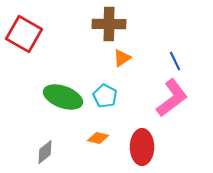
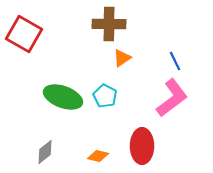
orange diamond: moved 18 px down
red ellipse: moved 1 px up
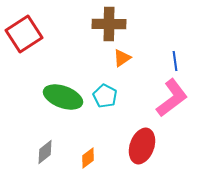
red square: rotated 27 degrees clockwise
blue line: rotated 18 degrees clockwise
red ellipse: rotated 20 degrees clockwise
orange diamond: moved 10 px left, 2 px down; rotated 50 degrees counterclockwise
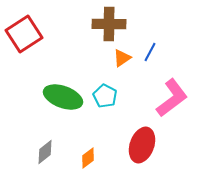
blue line: moved 25 px left, 9 px up; rotated 36 degrees clockwise
red ellipse: moved 1 px up
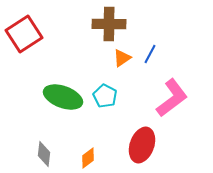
blue line: moved 2 px down
gray diamond: moved 1 px left, 2 px down; rotated 45 degrees counterclockwise
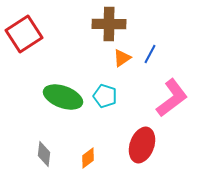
cyan pentagon: rotated 10 degrees counterclockwise
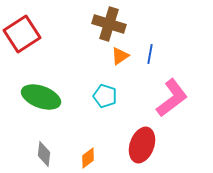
brown cross: rotated 16 degrees clockwise
red square: moved 2 px left
blue line: rotated 18 degrees counterclockwise
orange triangle: moved 2 px left, 2 px up
green ellipse: moved 22 px left
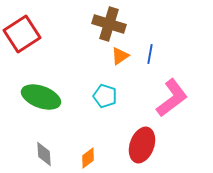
gray diamond: rotated 10 degrees counterclockwise
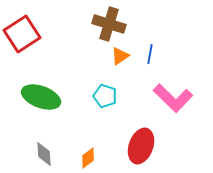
pink L-shape: moved 1 px right; rotated 81 degrees clockwise
red ellipse: moved 1 px left, 1 px down
